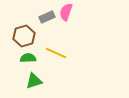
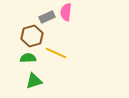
pink semicircle: rotated 12 degrees counterclockwise
brown hexagon: moved 8 px right
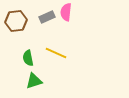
brown hexagon: moved 16 px left, 15 px up; rotated 10 degrees clockwise
green semicircle: rotated 98 degrees counterclockwise
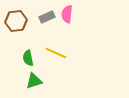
pink semicircle: moved 1 px right, 2 px down
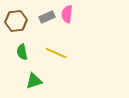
green semicircle: moved 6 px left, 6 px up
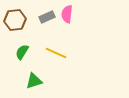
brown hexagon: moved 1 px left, 1 px up
green semicircle: rotated 42 degrees clockwise
